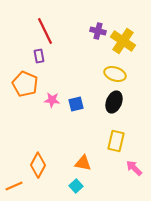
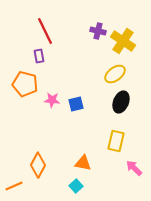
yellow ellipse: rotated 55 degrees counterclockwise
orange pentagon: rotated 10 degrees counterclockwise
black ellipse: moved 7 px right
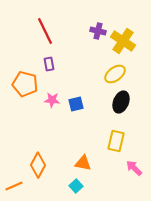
purple rectangle: moved 10 px right, 8 px down
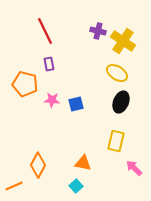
yellow ellipse: moved 2 px right, 1 px up; rotated 70 degrees clockwise
